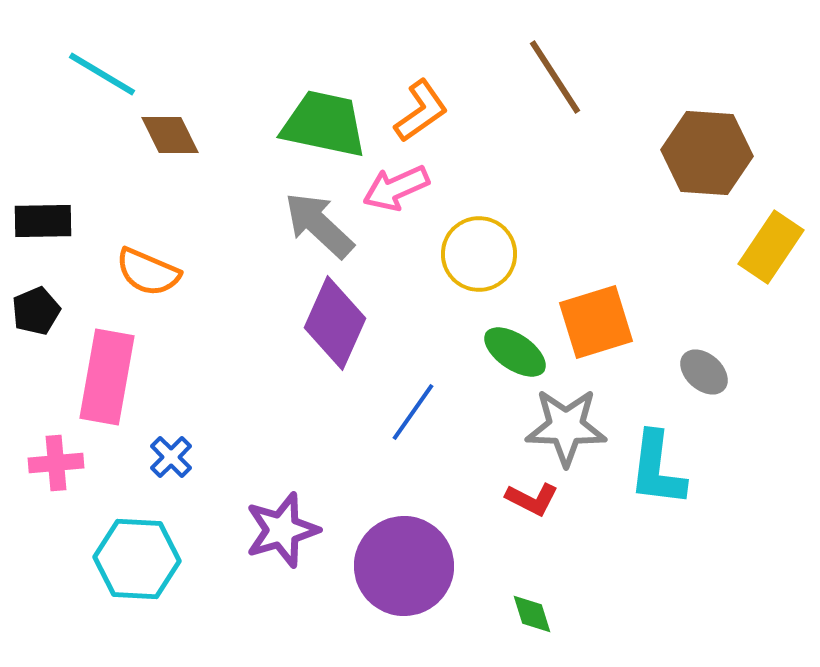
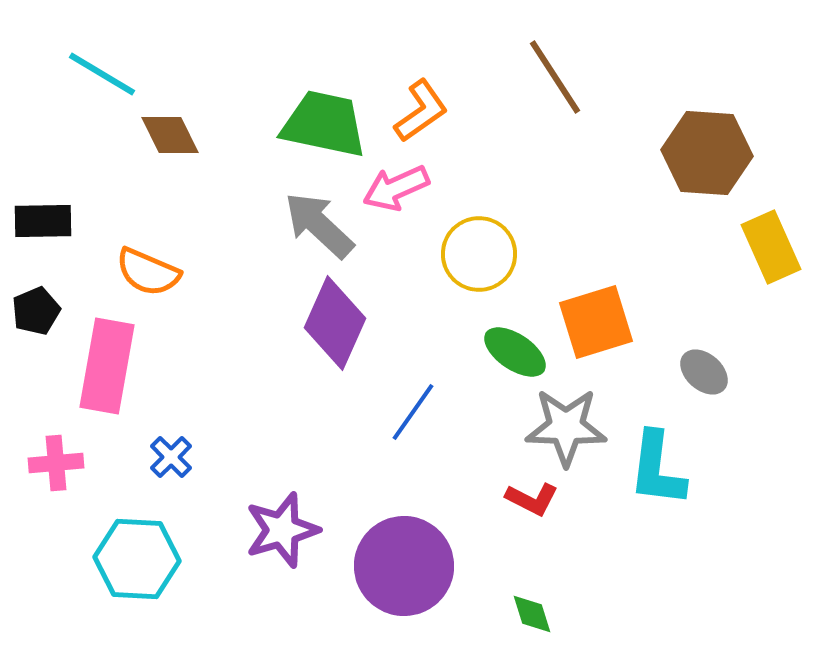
yellow rectangle: rotated 58 degrees counterclockwise
pink rectangle: moved 11 px up
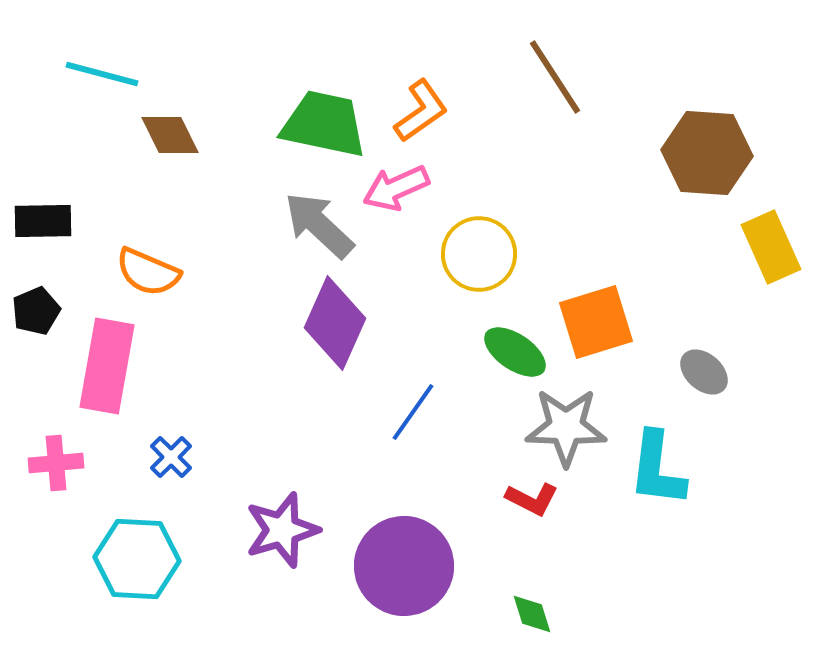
cyan line: rotated 16 degrees counterclockwise
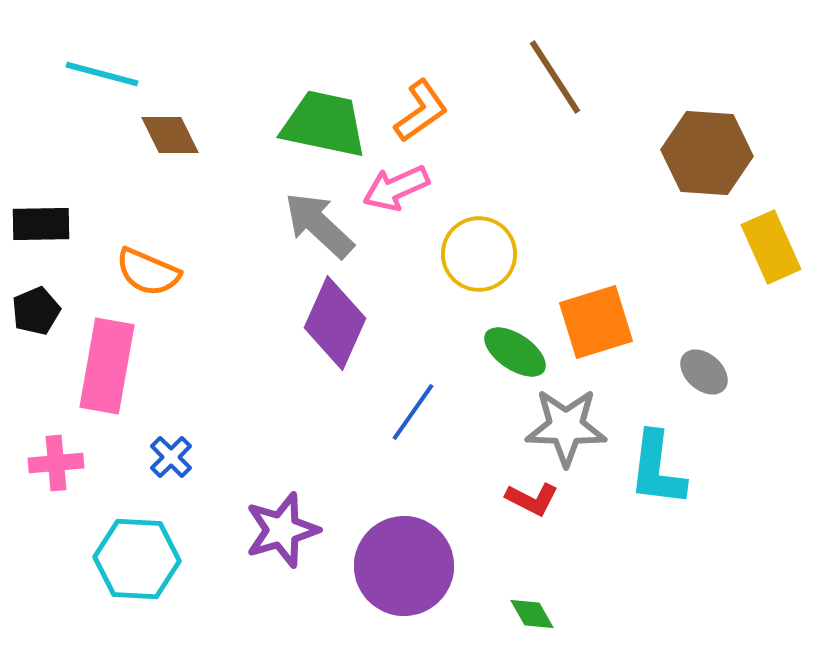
black rectangle: moved 2 px left, 3 px down
green diamond: rotated 12 degrees counterclockwise
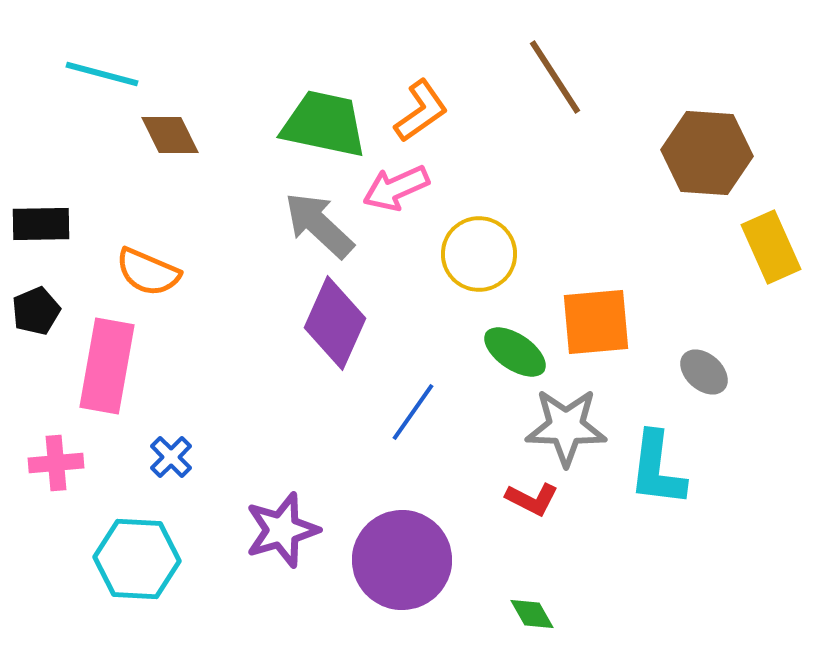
orange square: rotated 12 degrees clockwise
purple circle: moved 2 px left, 6 px up
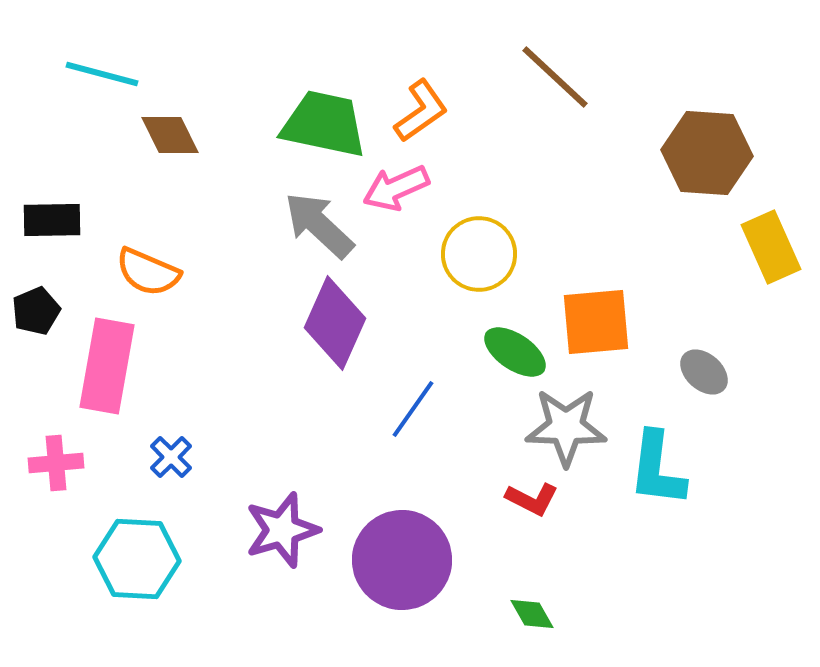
brown line: rotated 14 degrees counterclockwise
black rectangle: moved 11 px right, 4 px up
blue line: moved 3 px up
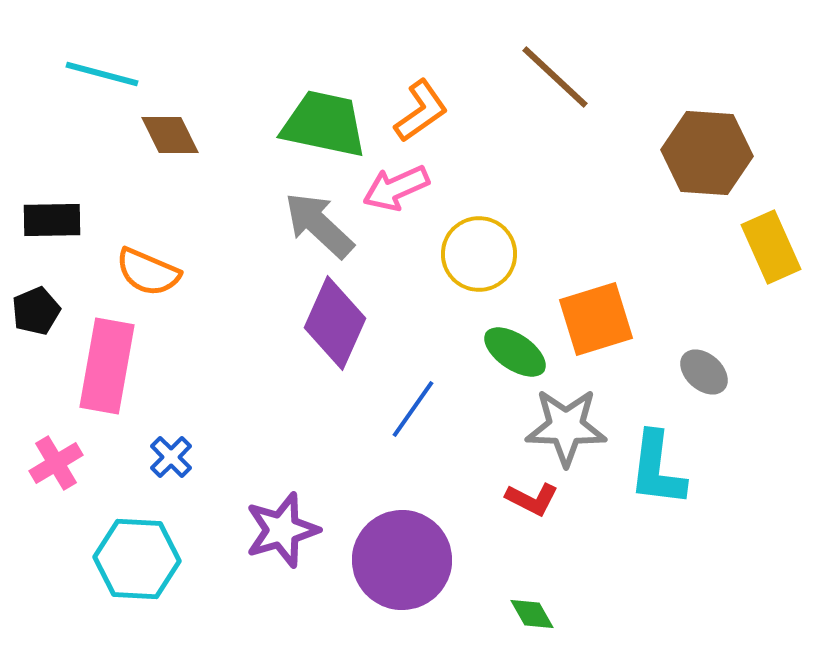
orange square: moved 3 px up; rotated 12 degrees counterclockwise
pink cross: rotated 26 degrees counterclockwise
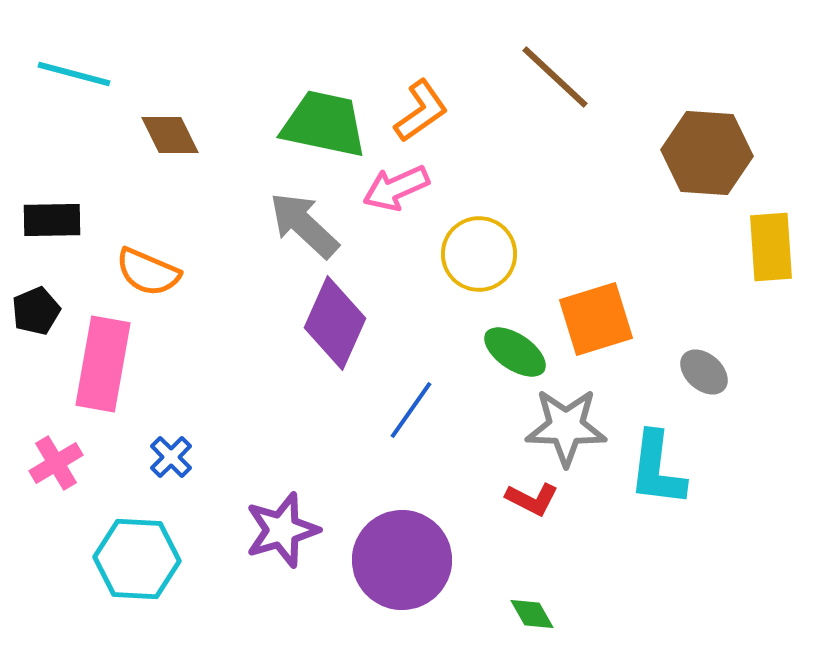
cyan line: moved 28 px left
gray arrow: moved 15 px left
yellow rectangle: rotated 20 degrees clockwise
pink rectangle: moved 4 px left, 2 px up
blue line: moved 2 px left, 1 px down
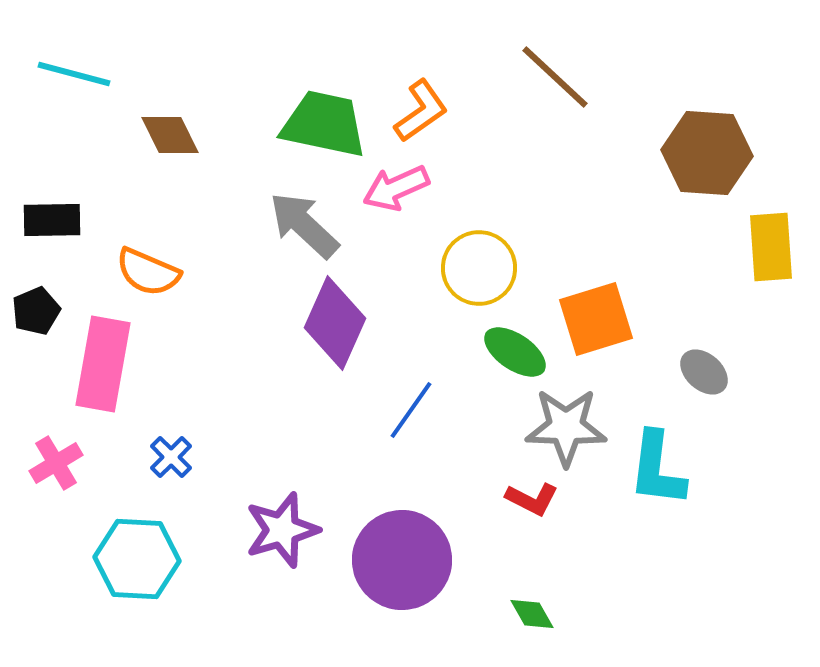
yellow circle: moved 14 px down
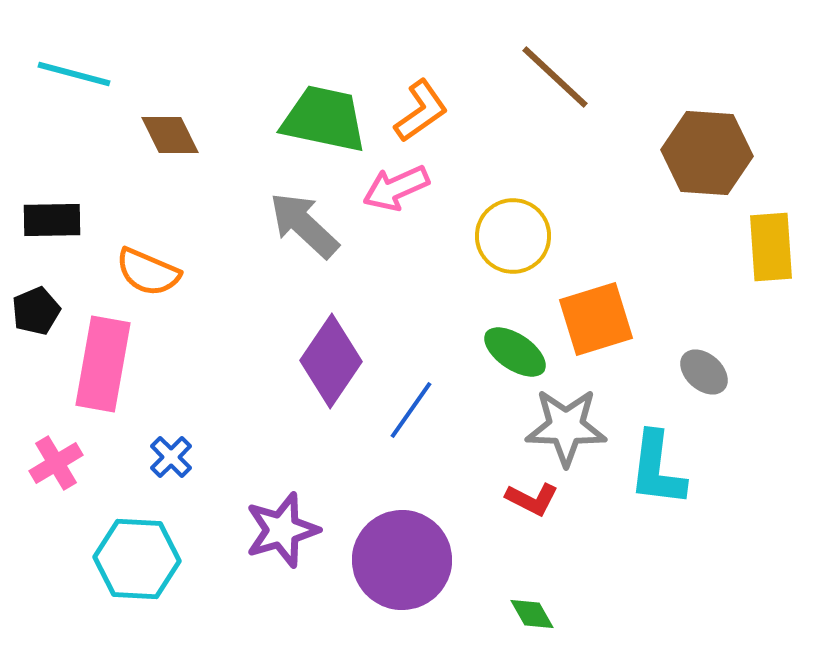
green trapezoid: moved 5 px up
yellow circle: moved 34 px right, 32 px up
purple diamond: moved 4 px left, 38 px down; rotated 10 degrees clockwise
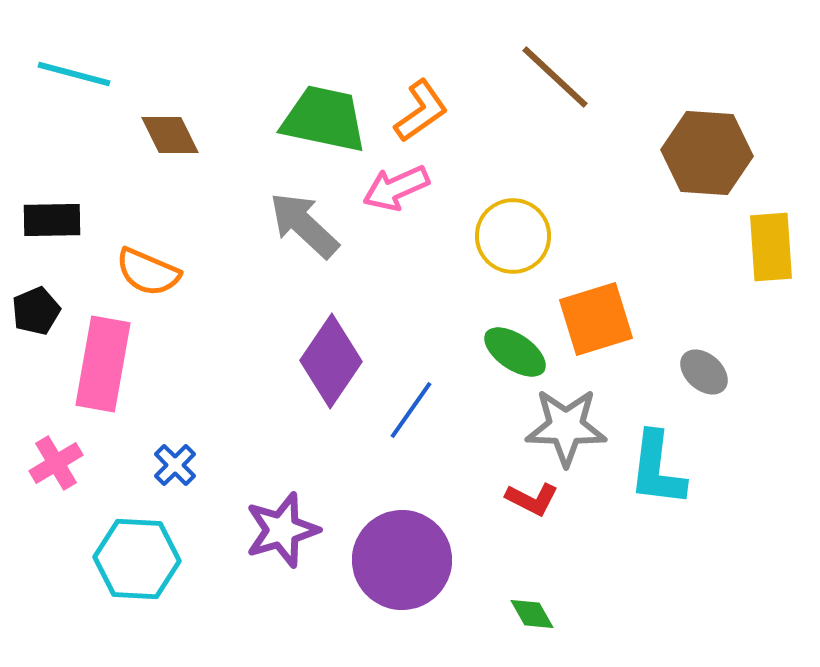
blue cross: moved 4 px right, 8 px down
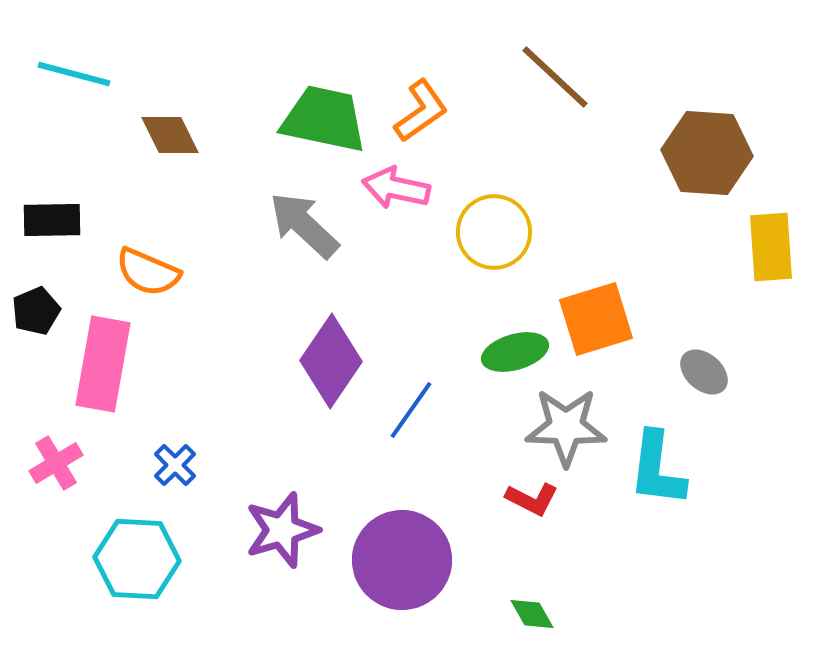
pink arrow: rotated 36 degrees clockwise
yellow circle: moved 19 px left, 4 px up
green ellipse: rotated 50 degrees counterclockwise
